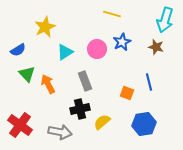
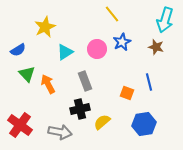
yellow line: rotated 36 degrees clockwise
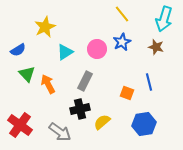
yellow line: moved 10 px right
cyan arrow: moved 1 px left, 1 px up
gray rectangle: rotated 48 degrees clockwise
gray arrow: rotated 25 degrees clockwise
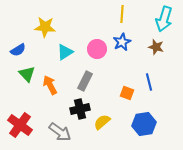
yellow line: rotated 42 degrees clockwise
yellow star: rotated 30 degrees clockwise
orange arrow: moved 2 px right, 1 px down
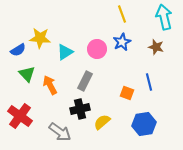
yellow line: rotated 24 degrees counterclockwise
cyan arrow: moved 2 px up; rotated 150 degrees clockwise
yellow star: moved 5 px left, 11 px down
red cross: moved 9 px up
